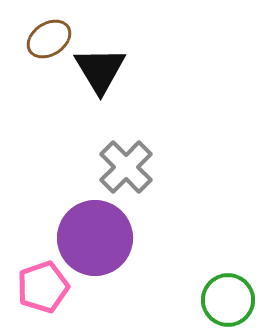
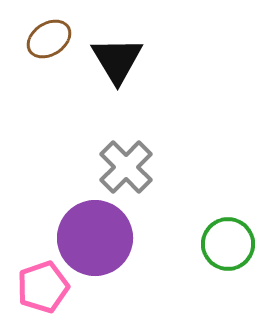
black triangle: moved 17 px right, 10 px up
green circle: moved 56 px up
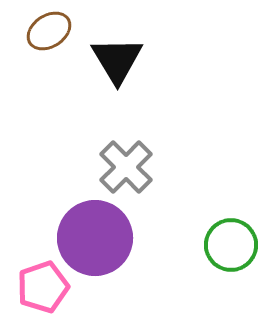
brown ellipse: moved 8 px up
green circle: moved 3 px right, 1 px down
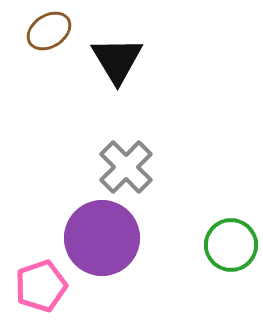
purple circle: moved 7 px right
pink pentagon: moved 2 px left, 1 px up
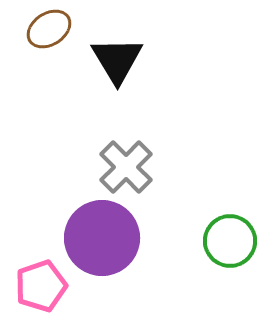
brown ellipse: moved 2 px up
green circle: moved 1 px left, 4 px up
